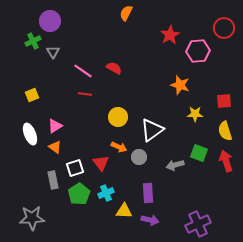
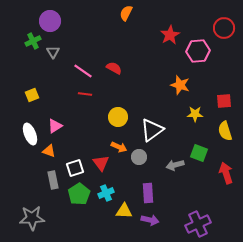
orange triangle: moved 6 px left, 4 px down; rotated 16 degrees counterclockwise
red arrow: moved 12 px down
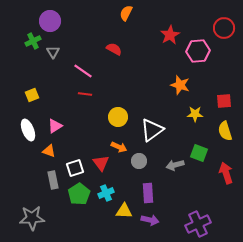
red semicircle: moved 19 px up
white ellipse: moved 2 px left, 4 px up
gray circle: moved 4 px down
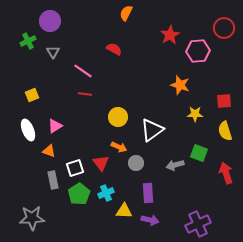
green cross: moved 5 px left
gray circle: moved 3 px left, 2 px down
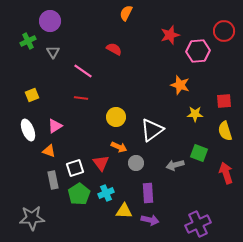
red circle: moved 3 px down
red star: rotated 12 degrees clockwise
red line: moved 4 px left, 4 px down
yellow circle: moved 2 px left
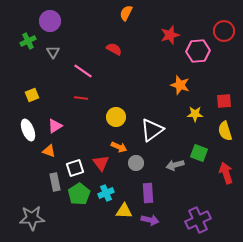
gray rectangle: moved 2 px right, 2 px down
purple cross: moved 4 px up
